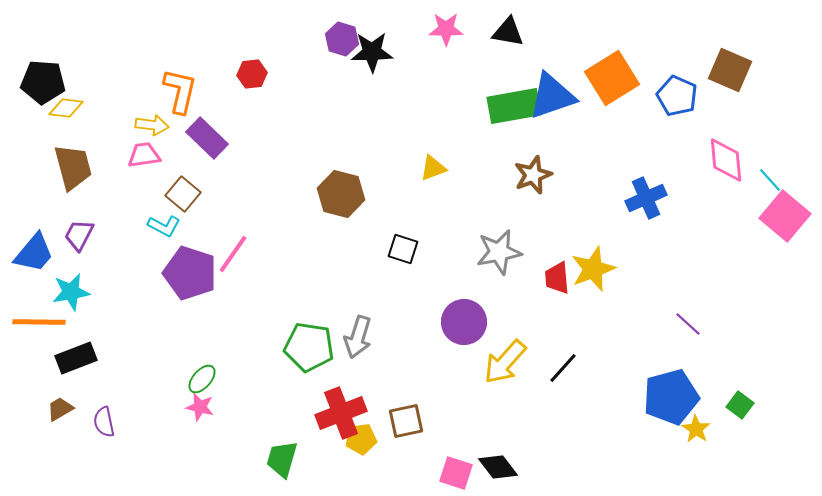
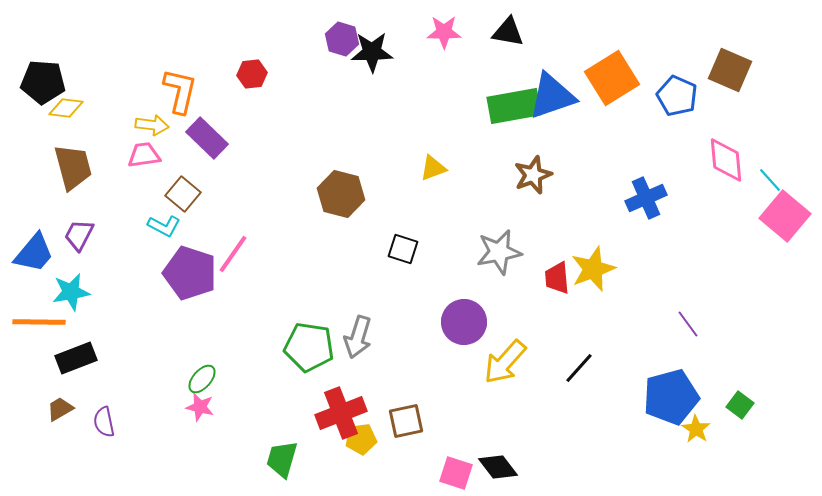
pink star at (446, 29): moved 2 px left, 3 px down
purple line at (688, 324): rotated 12 degrees clockwise
black line at (563, 368): moved 16 px right
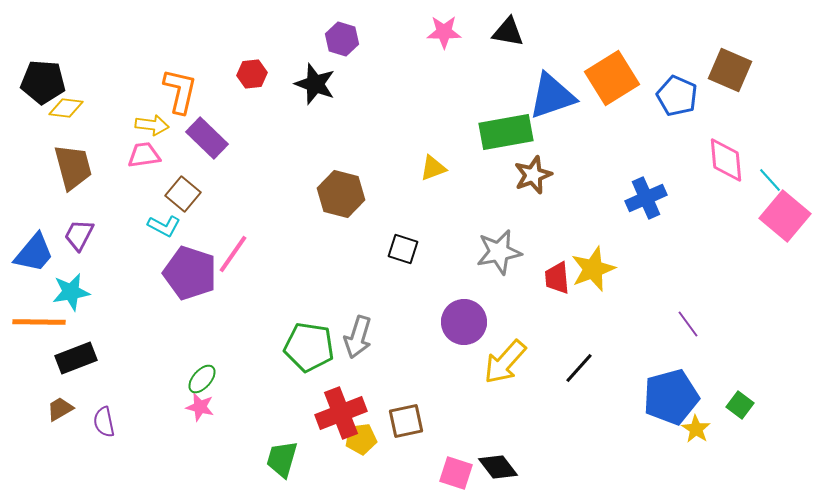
black star at (372, 52): moved 57 px left, 32 px down; rotated 21 degrees clockwise
green rectangle at (514, 106): moved 8 px left, 26 px down
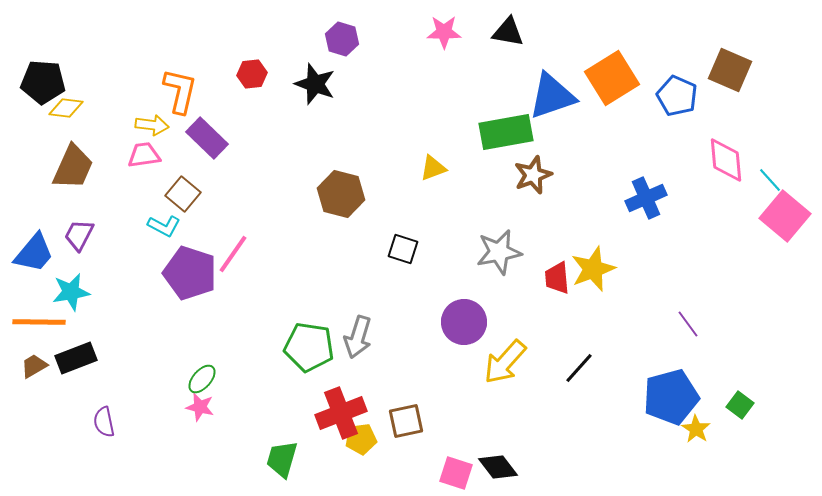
brown trapezoid at (73, 167): rotated 39 degrees clockwise
brown trapezoid at (60, 409): moved 26 px left, 43 px up
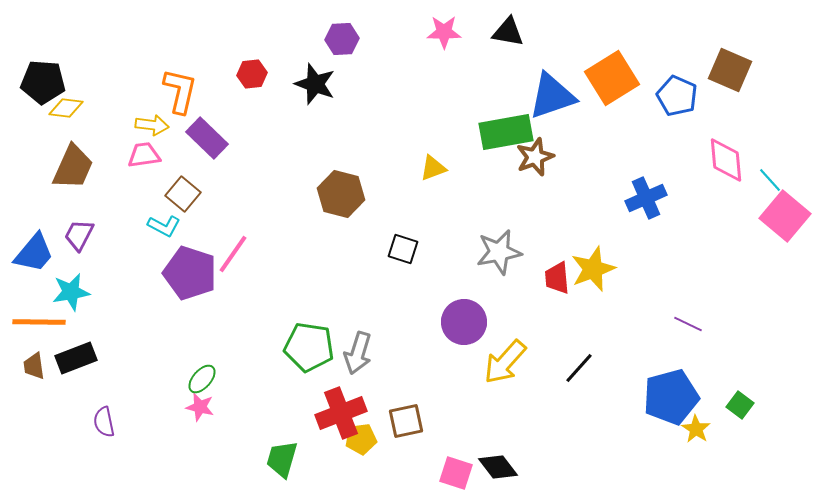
purple hexagon at (342, 39): rotated 20 degrees counterclockwise
brown star at (533, 175): moved 2 px right, 18 px up
purple line at (688, 324): rotated 28 degrees counterclockwise
gray arrow at (358, 337): moved 16 px down
brown trapezoid at (34, 366): rotated 68 degrees counterclockwise
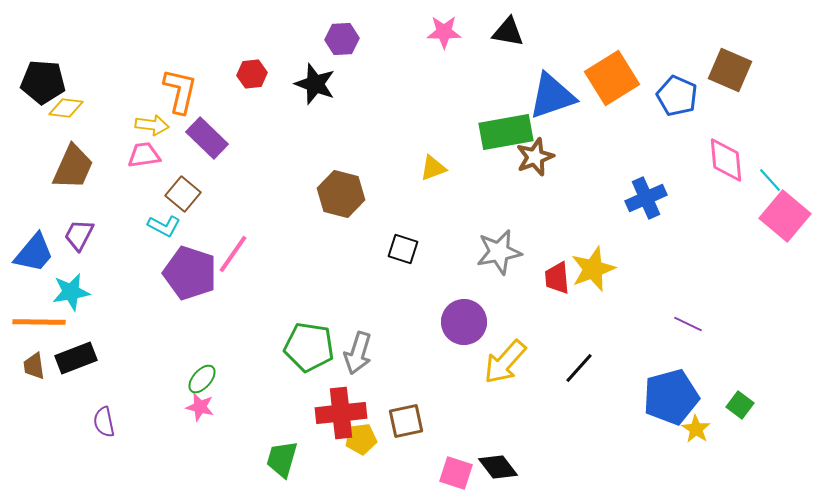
red cross at (341, 413): rotated 15 degrees clockwise
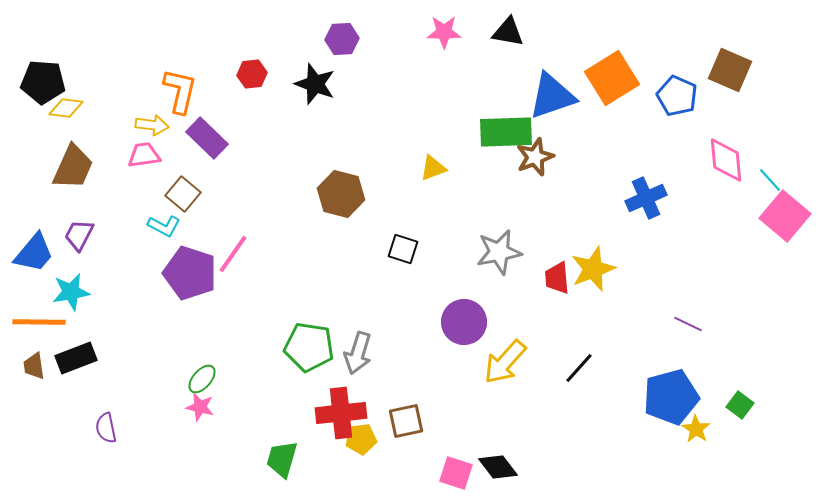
green rectangle at (506, 132): rotated 8 degrees clockwise
purple semicircle at (104, 422): moved 2 px right, 6 px down
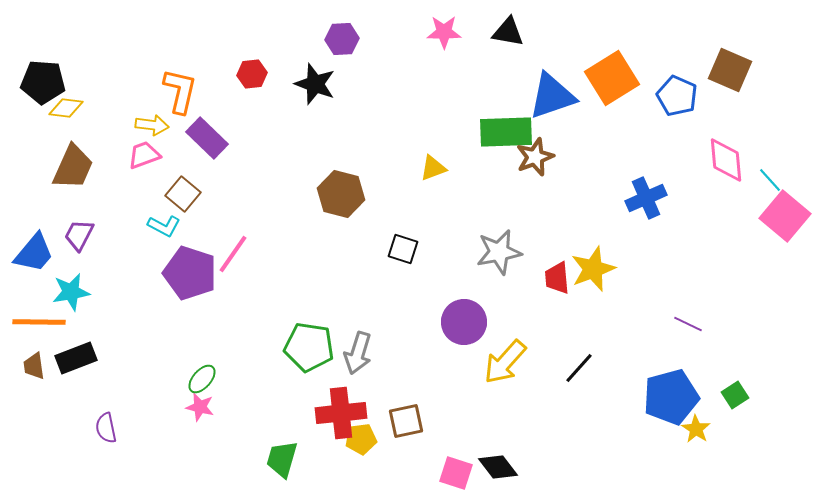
pink trapezoid at (144, 155): rotated 12 degrees counterclockwise
green square at (740, 405): moved 5 px left, 10 px up; rotated 20 degrees clockwise
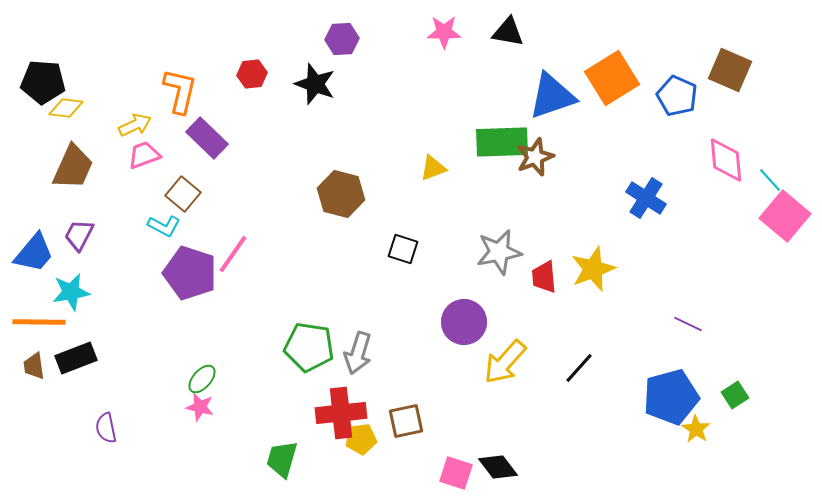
yellow arrow at (152, 125): moved 17 px left; rotated 32 degrees counterclockwise
green rectangle at (506, 132): moved 4 px left, 10 px down
blue cross at (646, 198): rotated 33 degrees counterclockwise
red trapezoid at (557, 278): moved 13 px left, 1 px up
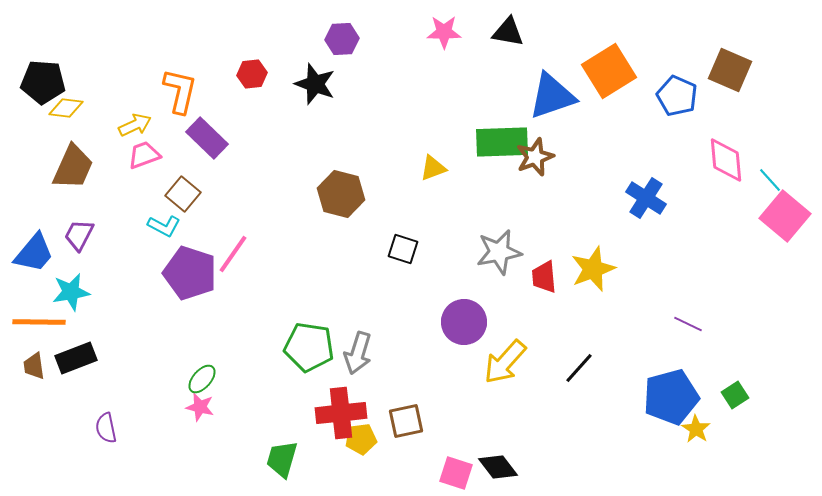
orange square at (612, 78): moved 3 px left, 7 px up
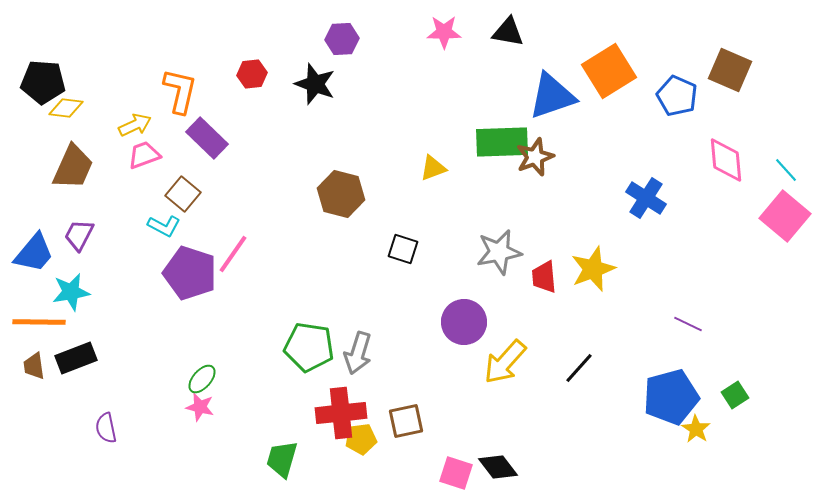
cyan line at (770, 180): moved 16 px right, 10 px up
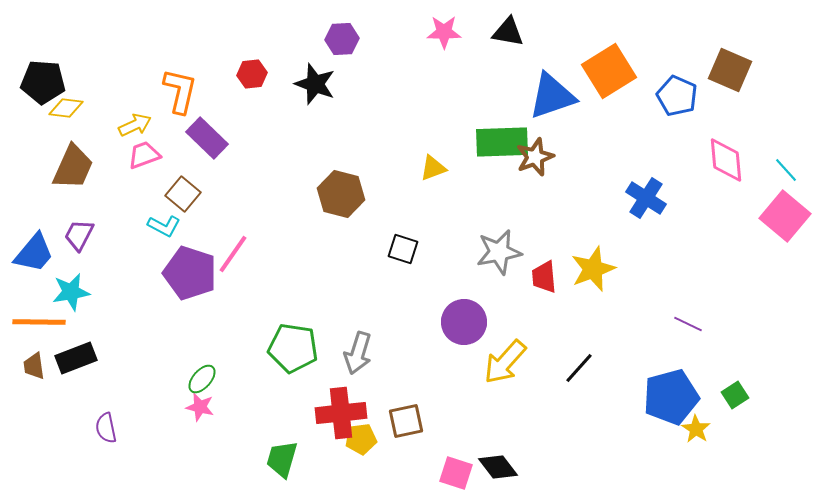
green pentagon at (309, 347): moved 16 px left, 1 px down
